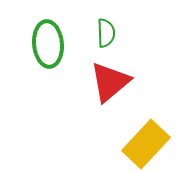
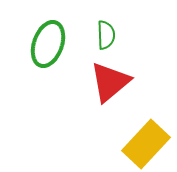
green semicircle: moved 2 px down
green ellipse: rotated 24 degrees clockwise
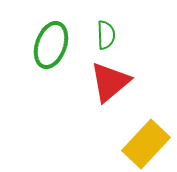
green ellipse: moved 3 px right, 1 px down
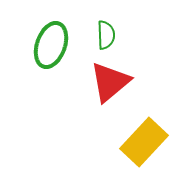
yellow rectangle: moved 2 px left, 2 px up
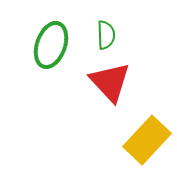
red triangle: rotated 33 degrees counterclockwise
yellow rectangle: moved 3 px right, 2 px up
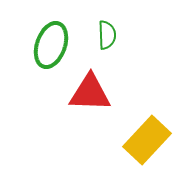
green semicircle: moved 1 px right
red triangle: moved 20 px left, 11 px down; rotated 45 degrees counterclockwise
